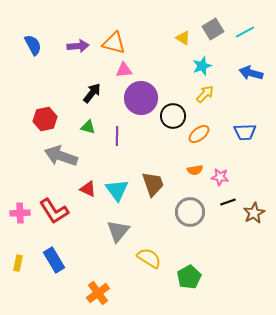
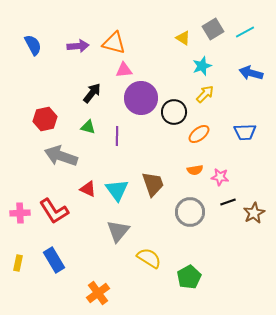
black circle: moved 1 px right, 4 px up
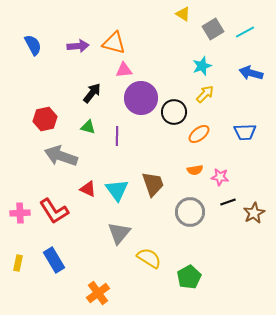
yellow triangle: moved 24 px up
gray triangle: moved 1 px right, 2 px down
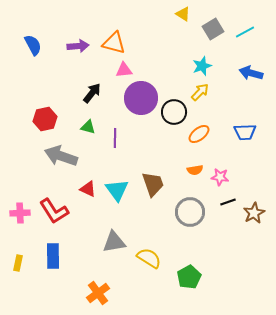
yellow arrow: moved 5 px left, 2 px up
purple line: moved 2 px left, 2 px down
gray triangle: moved 5 px left, 9 px down; rotated 40 degrees clockwise
blue rectangle: moved 1 px left, 4 px up; rotated 30 degrees clockwise
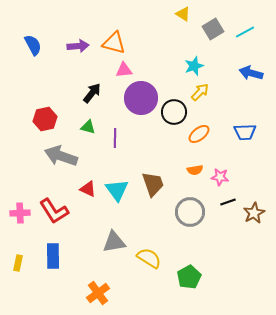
cyan star: moved 8 px left
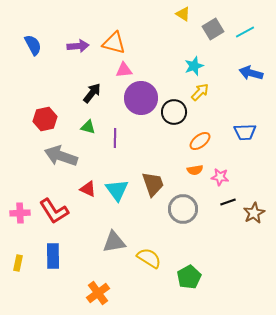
orange ellipse: moved 1 px right, 7 px down
gray circle: moved 7 px left, 3 px up
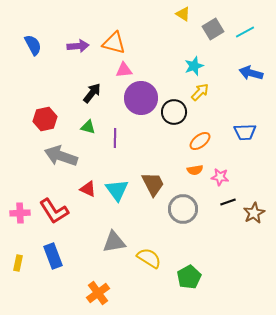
brown trapezoid: rotated 8 degrees counterclockwise
blue rectangle: rotated 20 degrees counterclockwise
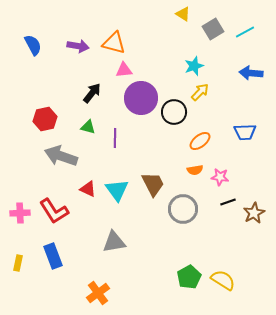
purple arrow: rotated 15 degrees clockwise
blue arrow: rotated 10 degrees counterclockwise
yellow semicircle: moved 74 px right, 22 px down
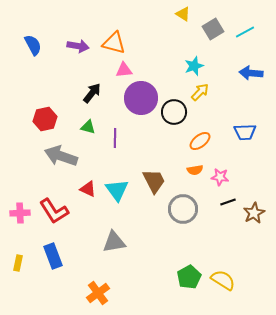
brown trapezoid: moved 1 px right, 3 px up
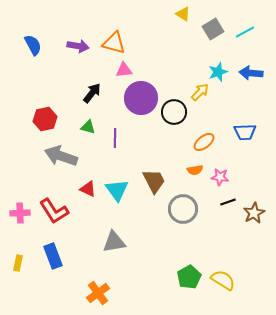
cyan star: moved 24 px right, 6 px down
orange ellipse: moved 4 px right, 1 px down
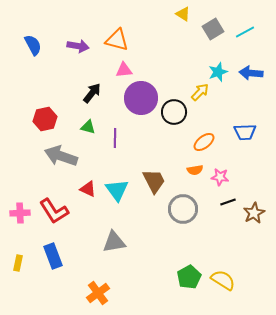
orange triangle: moved 3 px right, 3 px up
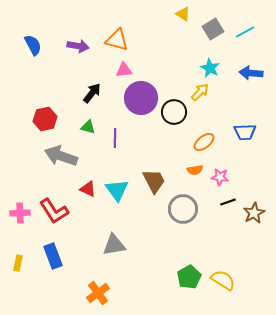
cyan star: moved 8 px left, 4 px up; rotated 24 degrees counterclockwise
gray triangle: moved 3 px down
